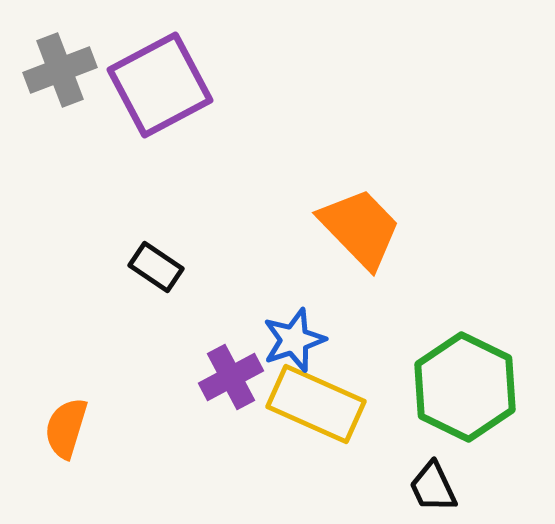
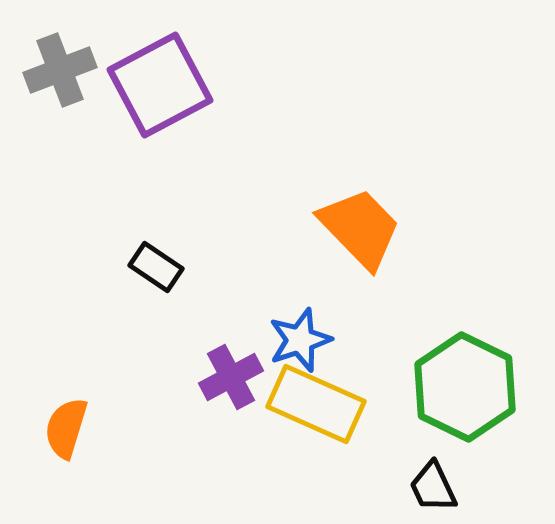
blue star: moved 6 px right
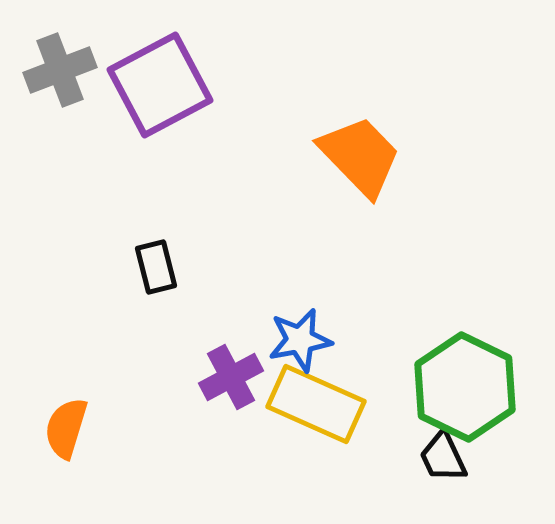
orange trapezoid: moved 72 px up
black rectangle: rotated 42 degrees clockwise
blue star: rotated 8 degrees clockwise
black trapezoid: moved 10 px right, 30 px up
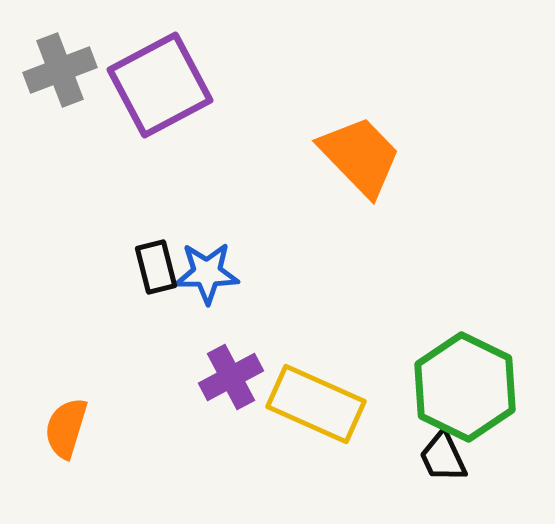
blue star: moved 93 px left, 67 px up; rotated 10 degrees clockwise
